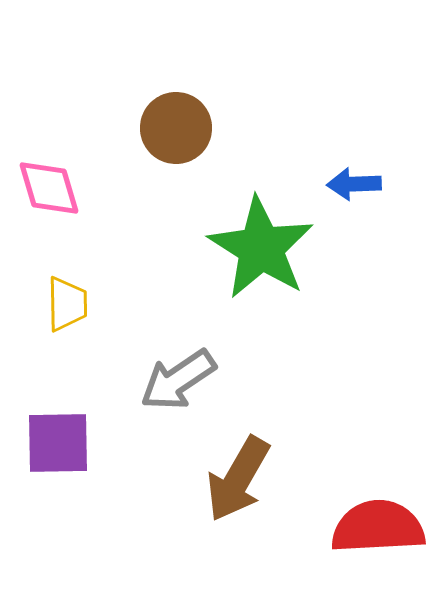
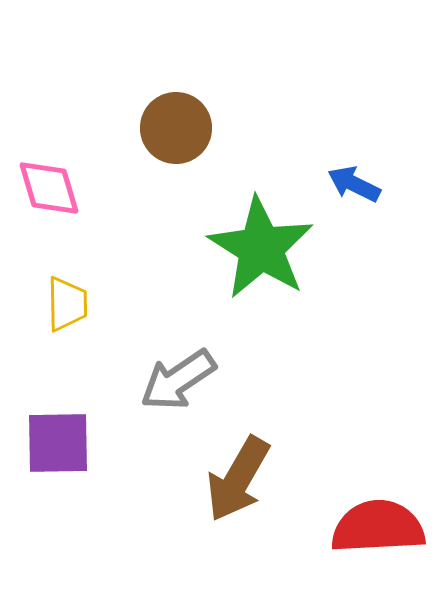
blue arrow: rotated 28 degrees clockwise
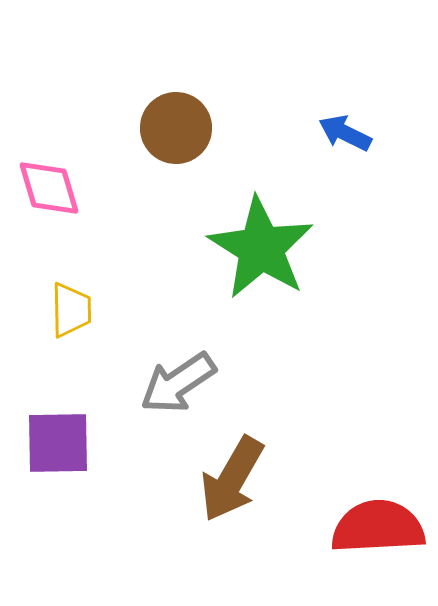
blue arrow: moved 9 px left, 51 px up
yellow trapezoid: moved 4 px right, 6 px down
gray arrow: moved 3 px down
brown arrow: moved 6 px left
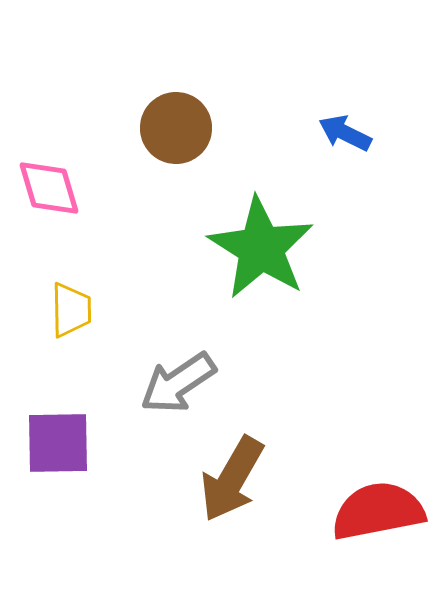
red semicircle: moved 16 px up; rotated 8 degrees counterclockwise
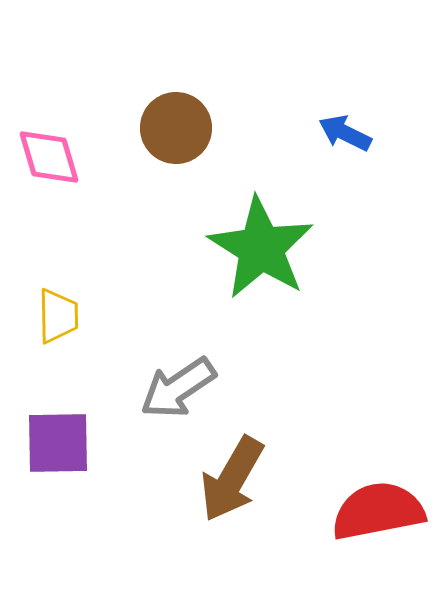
pink diamond: moved 31 px up
yellow trapezoid: moved 13 px left, 6 px down
gray arrow: moved 5 px down
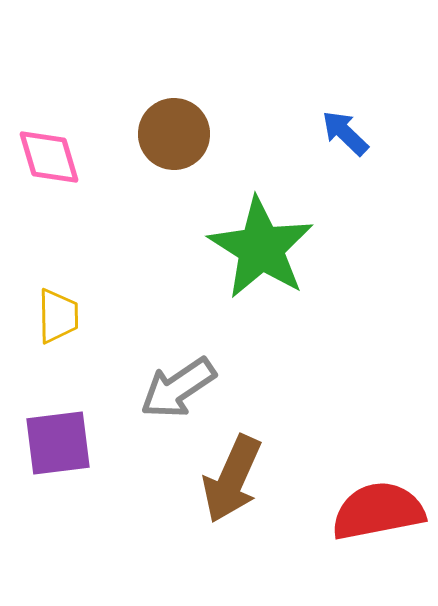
brown circle: moved 2 px left, 6 px down
blue arrow: rotated 18 degrees clockwise
purple square: rotated 6 degrees counterclockwise
brown arrow: rotated 6 degrees counterclockwise
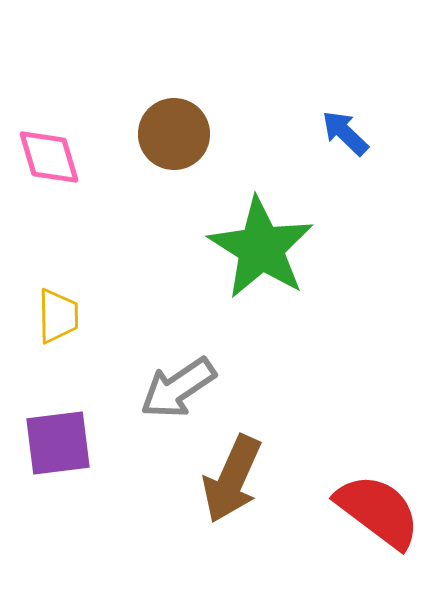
red semicircle: rotated 48 degrees clockwise
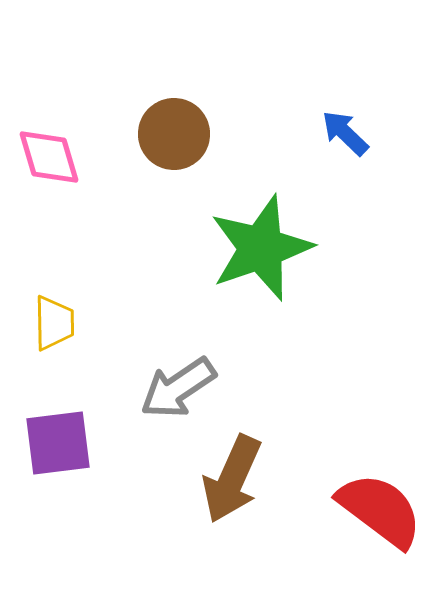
green star: rotated 21 degrees clockwise
yellow trapezoid: moved 4 px left, 7 px down
red semicircle: moved 2 px right, 1 px up
